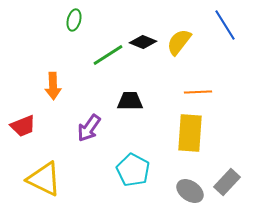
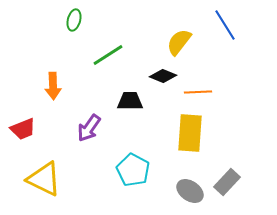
black diamond: moved 20 px right, 34 px down
red trapezoid: moved 3 px down
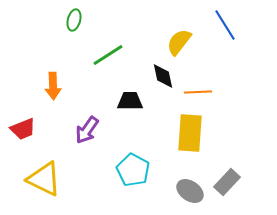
black diamond: rotated 56 degrees clockwise
purple arrow: moved 2 px left, 2 px down
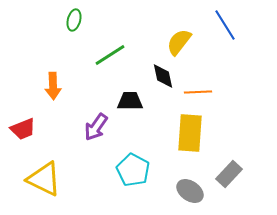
green line: moved 2 px right
purple arrow: moved 9 px right, 3 px up
gray rectangle: moved 2 px right, 8 px up
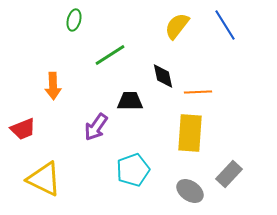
yellow semicircle: moved 2 px left, 16 px up
cyan pentagon: rotated 24 degrees clockwise
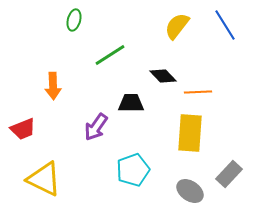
black diamond: rotated 32 degrees counterclockwise
black trapezoid: moved 1 px right, 2 px down
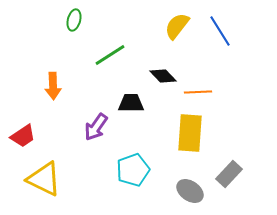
blue line: moved 5 px left, 6 px down
red trapezoid: moved 7 px down; rotated 12 degrees counterclockwise
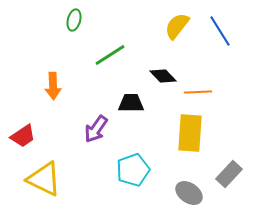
purple arrow: moved 2 px down
gray ellipse: moved 1 px left, 2 px down
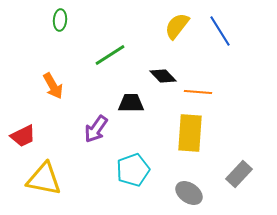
green ellipse: moved 14 px left; rotated 10 degrees counterclockwise
orange arrow: rotated 28 degrees counterclockwise
orange line: rotated 8 degrees clockwise
red trapezoid: rotated 8 degrees clockwise
gray rectangle: moved 10 px right
yellow triangle: rotated 15 degrees counterclockwise
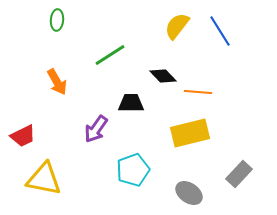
green ellipse: moved 3 px left
orange arrow: moved 4 px right, 4 px up
yellow rectangle: rotated 72 degrees clockwise
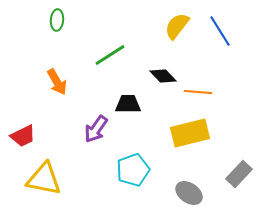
black trapezoid: moved 3 px left, 1 px down
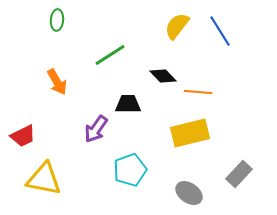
cyan pentagon: moved 3 px left
